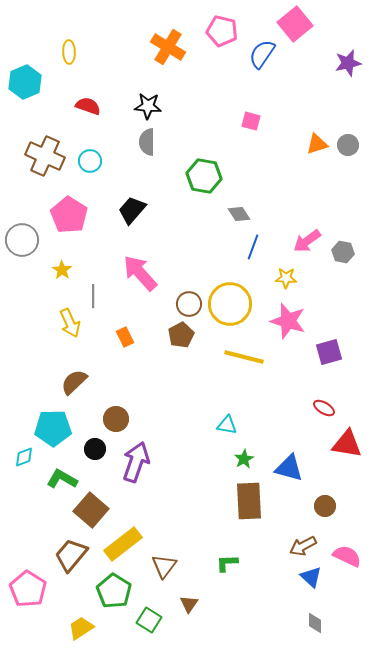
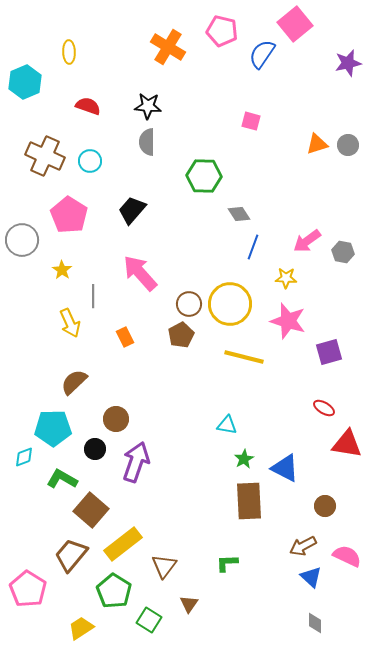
green hexagon at (204, 176): rotated 8 degrees counterclockwise
blue triangle at (289, 468): moved 4 px left; rotated 12 degrees clockwise
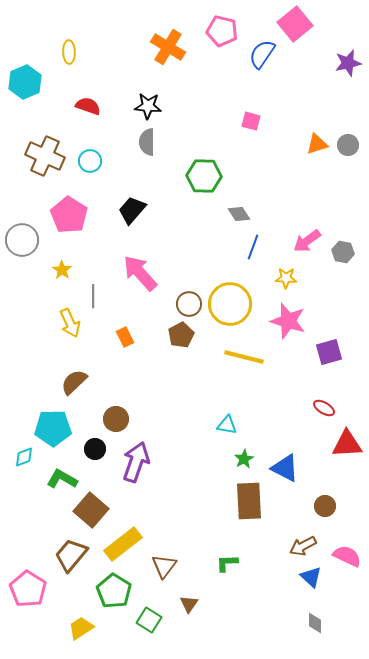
red triangle at (347, 444): rotated 12 degrees counterclockwise
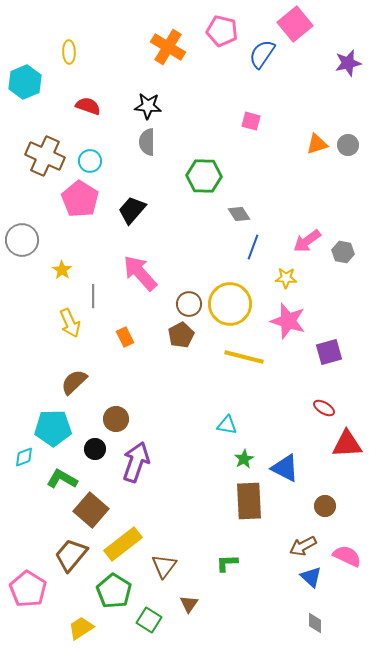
pink pentagon at (69, 215): moved 11 px right, 16 px up
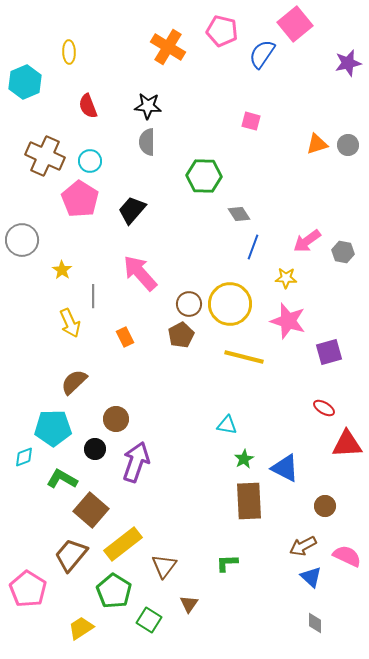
red semicircle at (88, 106): rotated 130 degrees counterclockwise
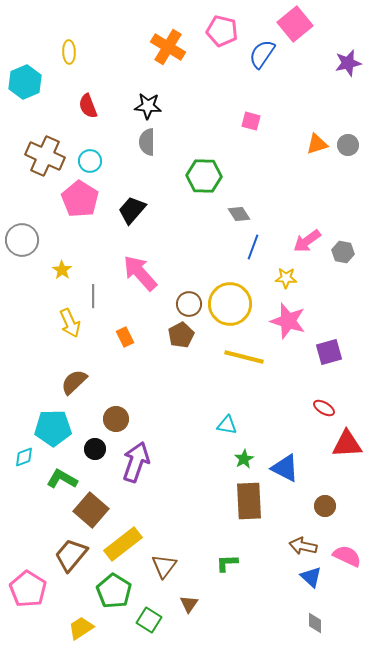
brown arrow at (303, 546): rotated 40 degrees clockwise
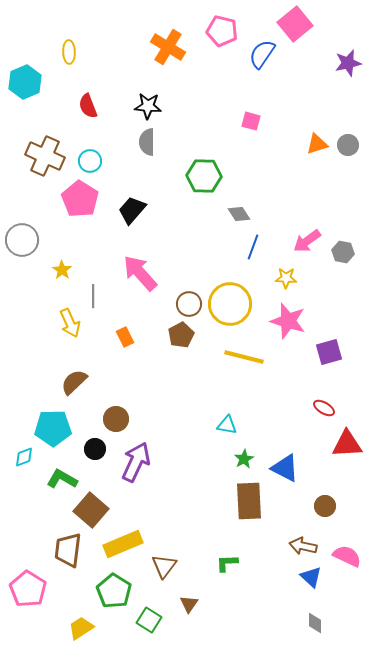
purple arrow at (136, 462): rotated 6 degrees clockwise
yellow rectangle at (123, 544): rotated 15 degrees clockwise
brown trapezoid at (71, 555): moved 3 px left, 5 px up; rotated 33 degrees counterclockwise
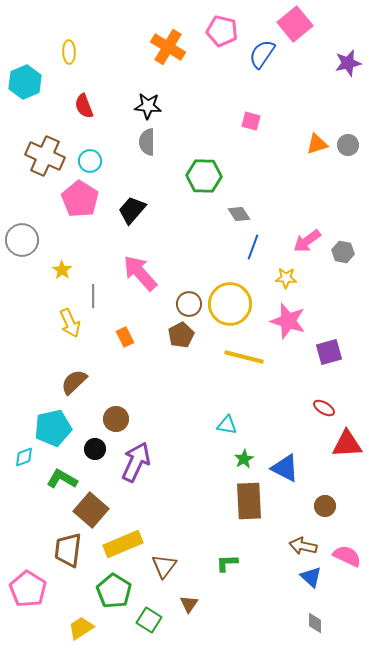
red semicircle at (88, 106): moved 4 px left
cyan pentagon at (53, 428): rotated 12 degrees counterclockwise
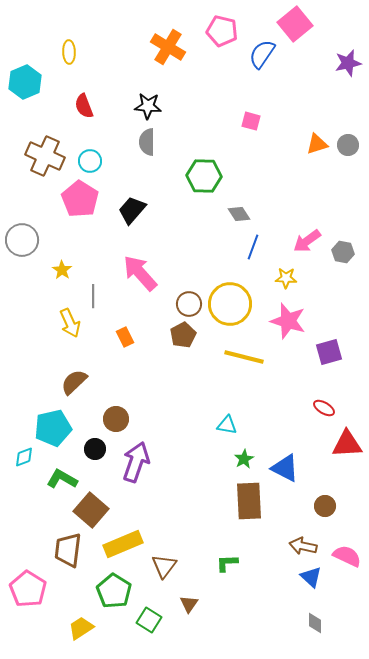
brown pentagon at (181, 335): moved 2 px right
purple arrow at (136, 462): rotated 6 degrees counterclockwise
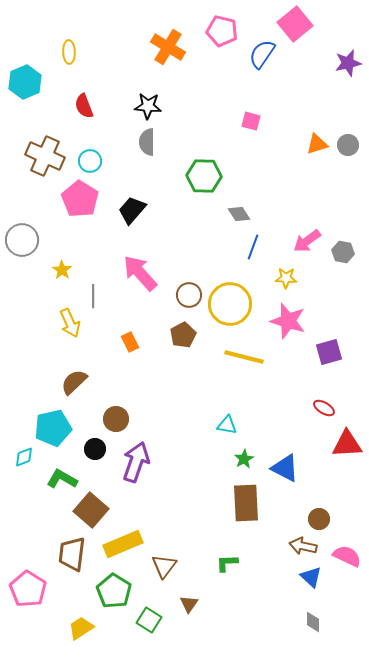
brown circle at (189, 304): moved 9 px up
orange rectangle at (125, 337): moved 5 px right, 5 px down
brown rectangle at (249, 501): moved 3 px left, 2 px down
brown circle at (325, 506): moved 6 px left, 13 px down
brown trapezoid at (68, 550): moved 4 px right, 4 px down
gray diamond at (315, 623): moved 2 px left, 1 px up
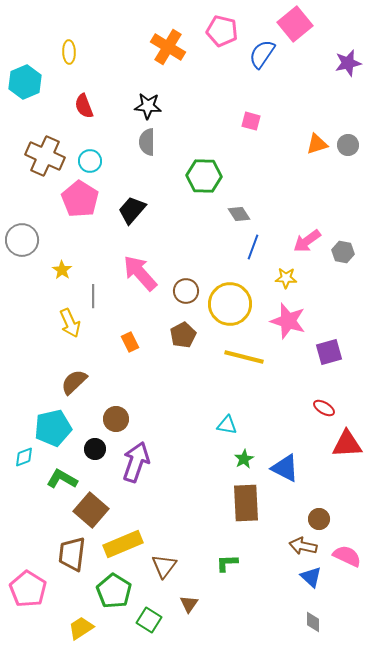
brown circle at (189, 295): moved 3 px left, 4 px up
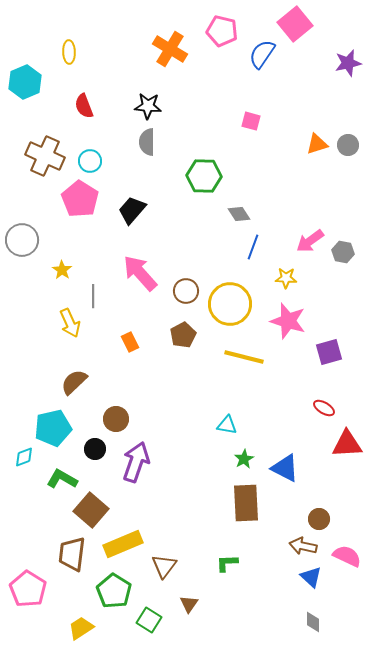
orange cross at (168, 47): moved 2 px right, 2 px down
pink arrow at (307, 241): moved 3 px right
